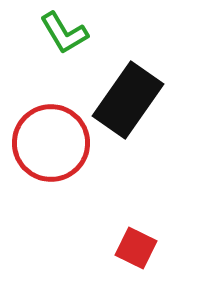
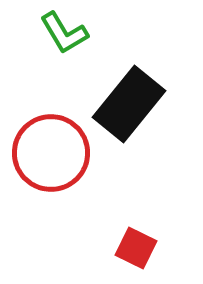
black rectangle: moved 1 px right, 4 px down; rotated 4 degrees clockwise
red circle: moved 10 px down
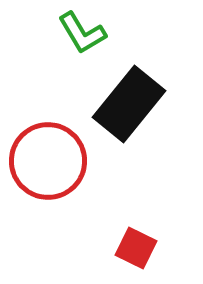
green L-shape: moved 18 px right
red circle: moved 3 px left, 8 px down
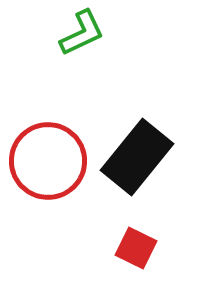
green L-shape: rotated 84 degrees counterclockwise
black rectangle: moved 8 px right, 53 px down
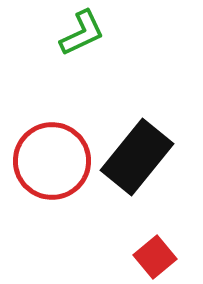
red circle: moved 4 px right
red square: moved 19 px right, 9 px down; rotated 24 degrees clockwise
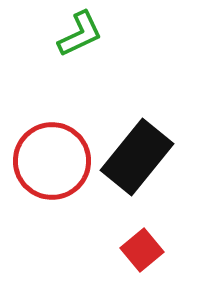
green L-shape: moved 2 px left, 1 px down
red square: moved 13 px left, 7 px up
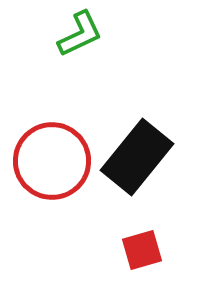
red square: rotated 24 degrees clockwise
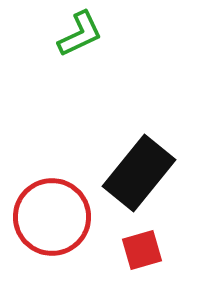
black rectangle: moved 2 px right, 16 px down
red circle: moved 56 px down
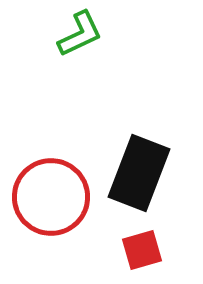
black rectangle: rotated 18 degrees counterclockwise
red circle: moved 1 px left, 20 px up
